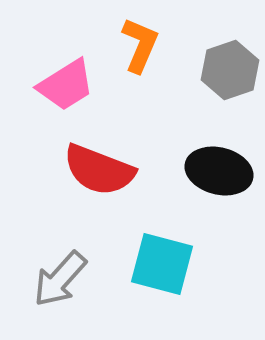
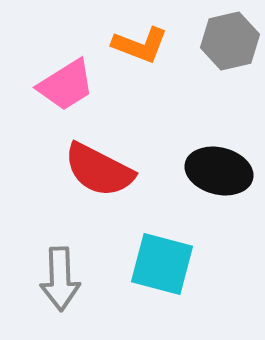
orange L-shape: rotated 88 degrees clockwise
gray hexagon: moved 29 px up; rotated 6 degrees clockwise
red semicircle: rotated 6 degrees clockwise
gray arrow: rotated 44 degrees counterclockwise
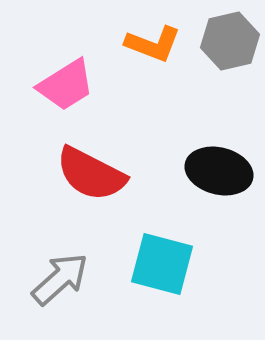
orange L-shape: moved 13 px right, 1 px up
red semicircle: moved 8 px left, 4 px down
gray arrow: rotated 130 degrees counterclockwise
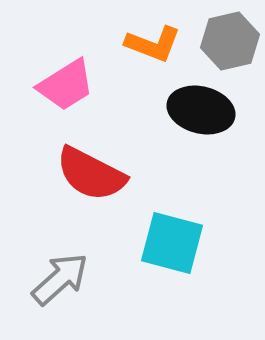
black ellipse: moved 18 px left, 61 px up
cyan square: moved 10 px right, 21 px up
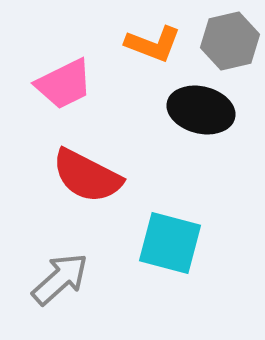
pink trapezoid: moved 2 px left, 1 px up; rotated 6 degrees clockwise
red semicircle: moved 4 px left, 2 px down
cyan square: moved 2 px left
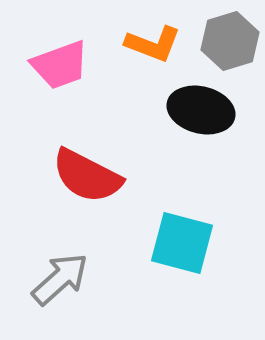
gray hexagon: rotated 4 degrees counterclockwise
pink trapezoid: moved 4 px left, 19 px up; rotated 6 degrees clockwise
cyan square: moved 12 px right
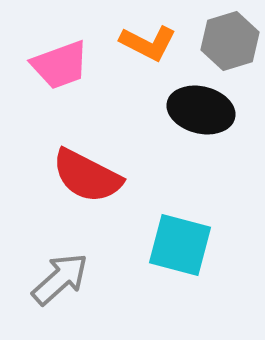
orange L-shape: moved 5 px left, 1 px up; rotated 6 degrees clockwise
cyan square: moved 2 px left, 2 px down
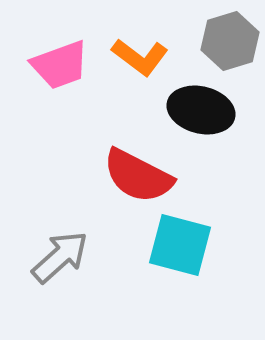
orange L-shape: moved 8 px left, 14 px down; rotated 10 degrees clockwise
red semicircle: moved 51 px right
gray arrow: moved 22 px up
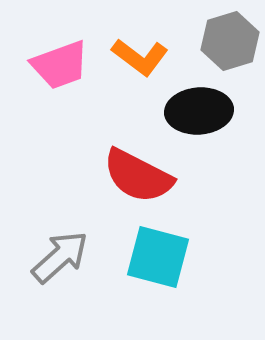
black ellipse: moved 2 px left, 1 px down; rotated 18 degrees counterclockwise
cyan square: moved 22 px left, 12 px down
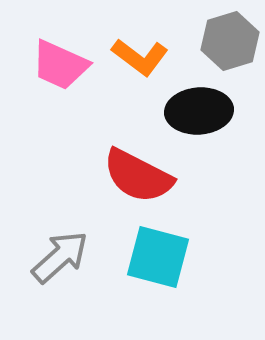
pink trapezoid: rotated 44 degrees clockwise
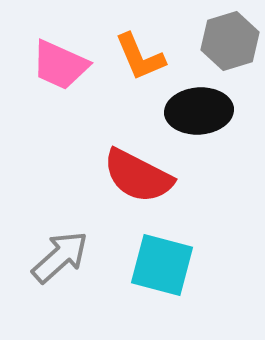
orange L-shape: rotated 30 degrees clockwise
cyan square: moved 4 px right, 8 px down
